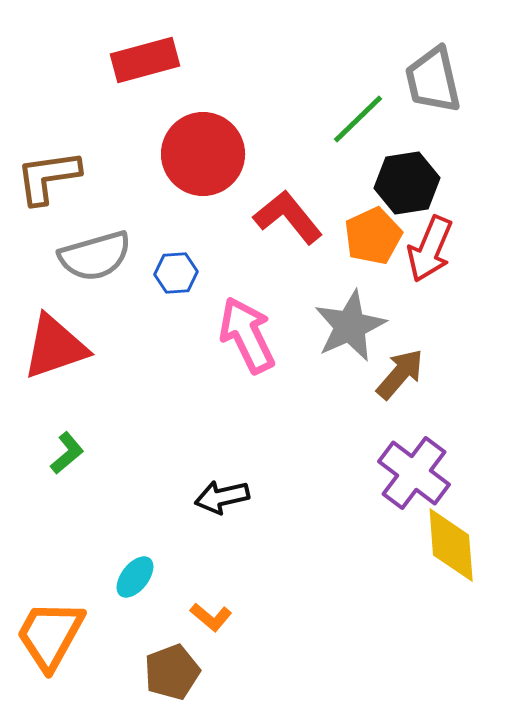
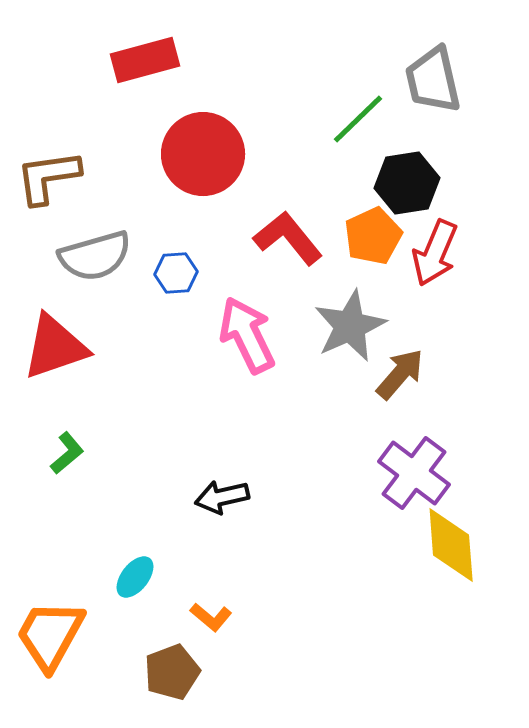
red L-shape: moved 21 px down
red arrow: moved 5 px right, 4 px down
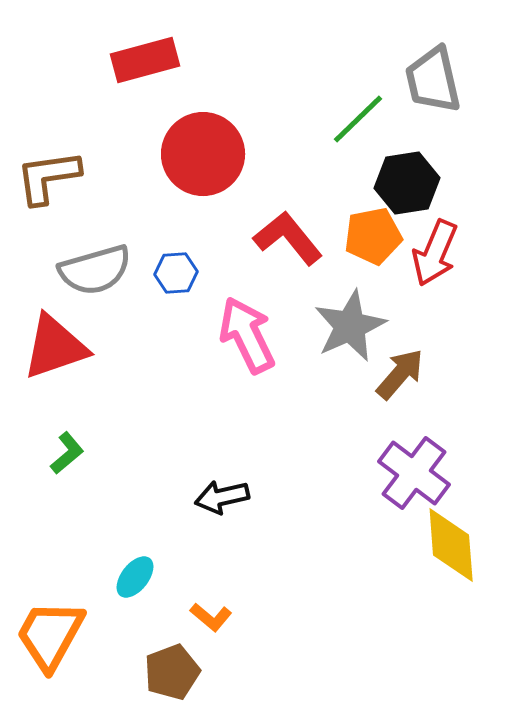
orange pentagon: rotated 14 degrees clockwise
gray semicircle: moved 14 px down
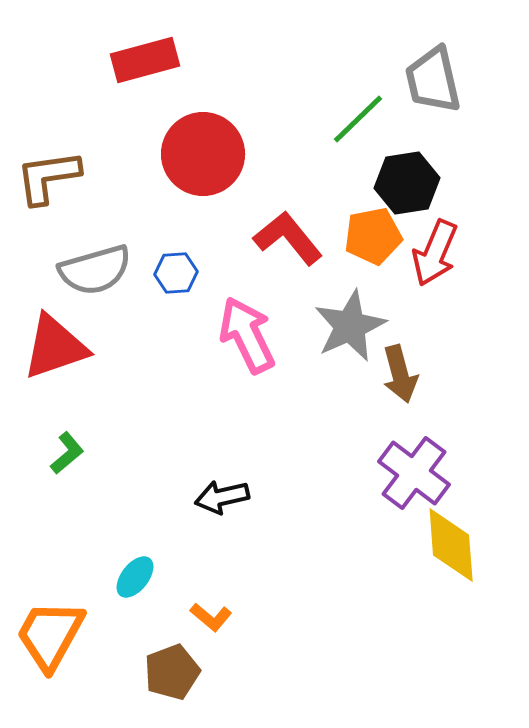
brown arrow: rotated 124 degrees clockwise
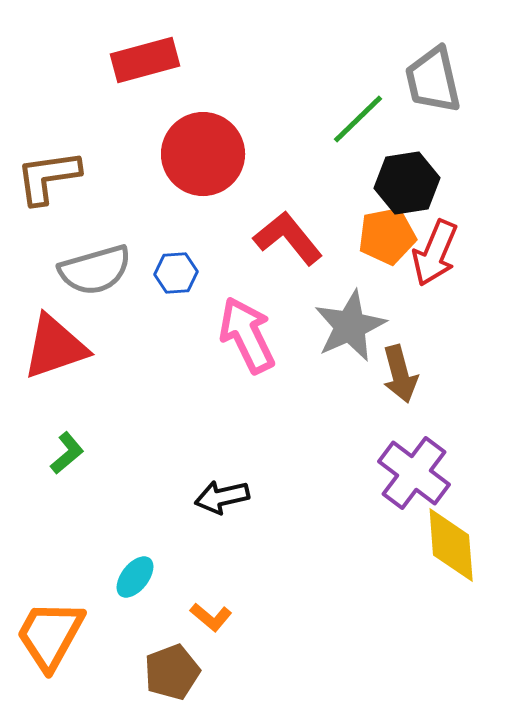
orange pentagon: moved 14 px right
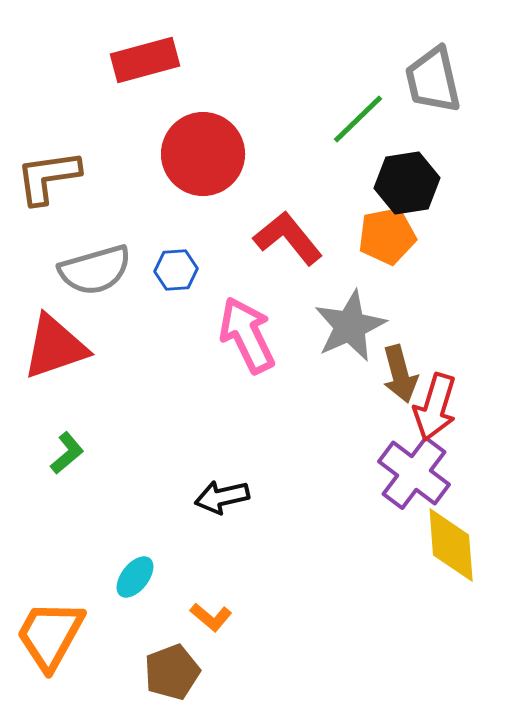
red arrow: moved 154 px down; rotated 6 degrees counterclockwise
blue hexagon: moved 3 px up
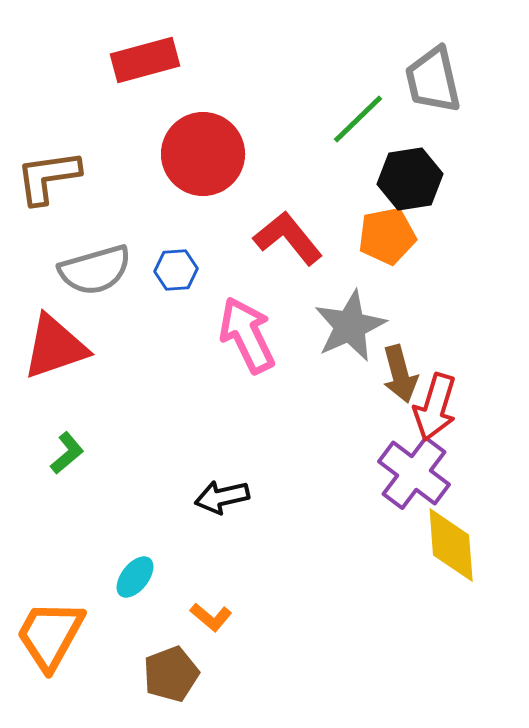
black hexagon: moved 3 px right, 4 px up
brown pentagon: moved 1 px left, 2 px down
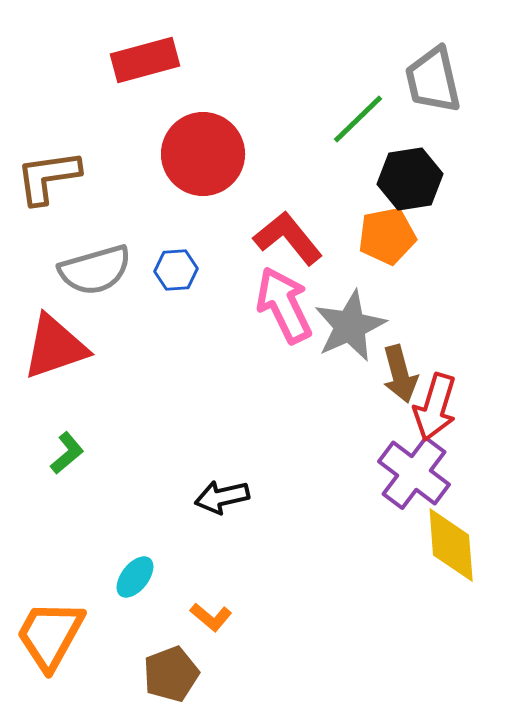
pink arrow: moved 37 px right, 30 px up
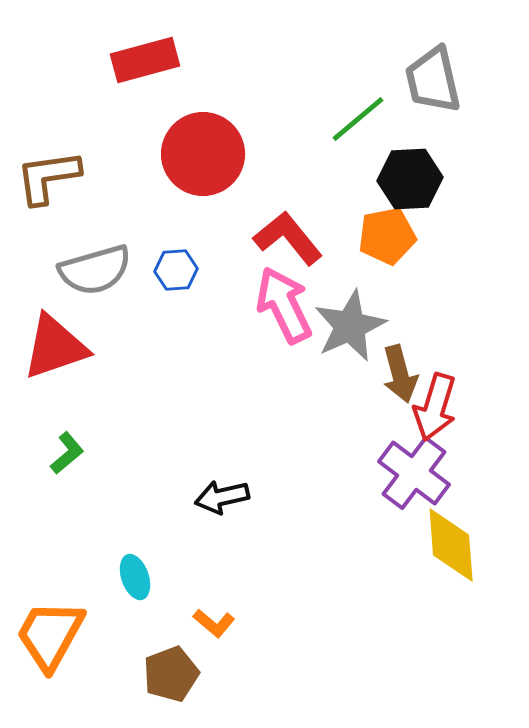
green line: rotated 4 degrees clockwise
black hexagon: rotated 6 degrees clockwise
cyan ellipse: rotated 57 degrees counterclockwise
orange L-shape: moved 3 px right, 6 px down
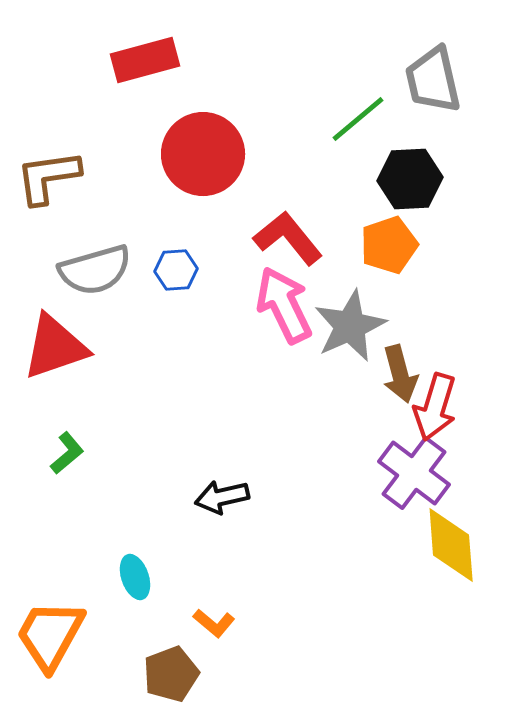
orange pentagon: moved 2 px right, 9 px down; rotated 8 degrees counterclockwise
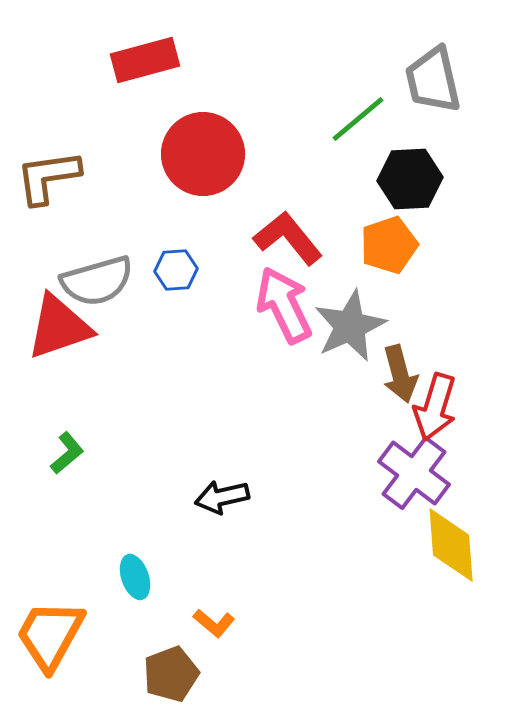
gray semicircle: moved 2 px right, 11 px down
red triangle: moved 4 px right, 20 px up
